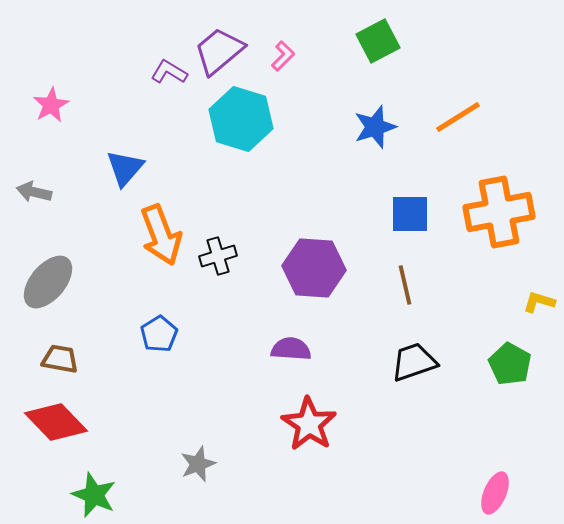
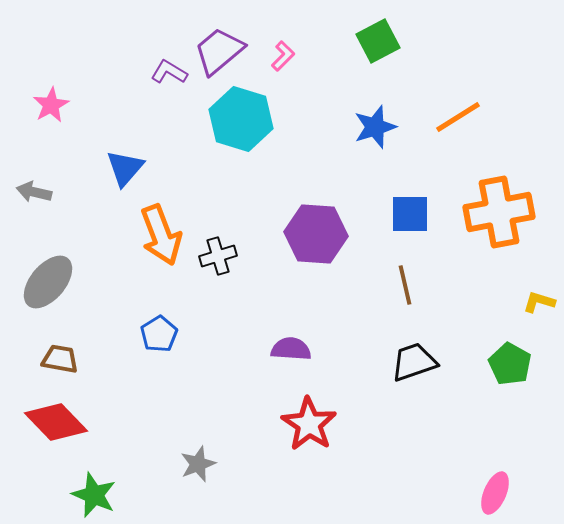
purple hexagon: moved 2 px right, 34 px up
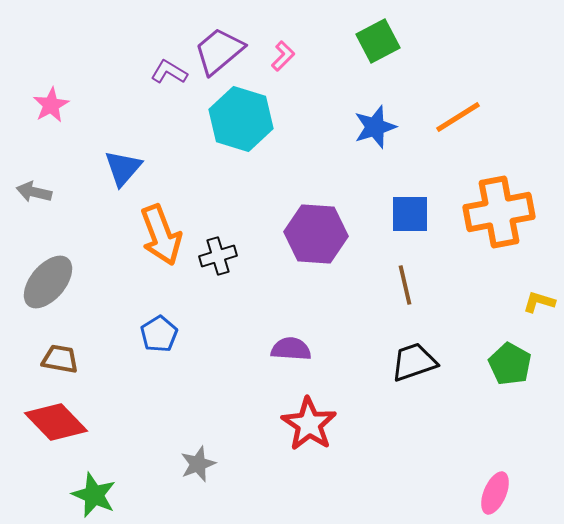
blue triangle: moved 2 px left
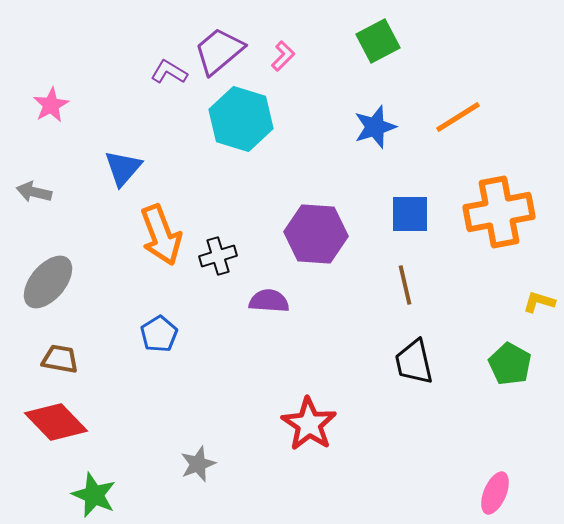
purple semicircle: moved 22 px left, 48 px up
black trapezoid: rotated 84 degrees counterclockwise
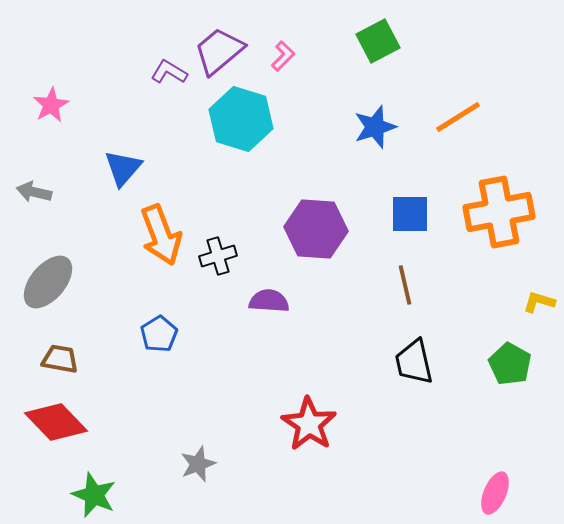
purple hexagon: moved 5 px up
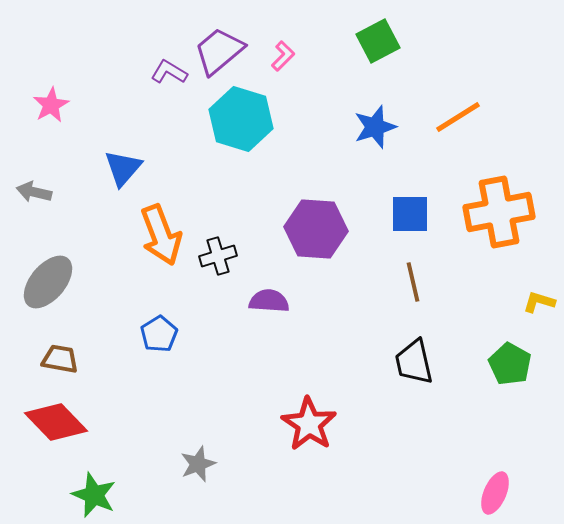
brown line: moved 8 px right, 3 px up
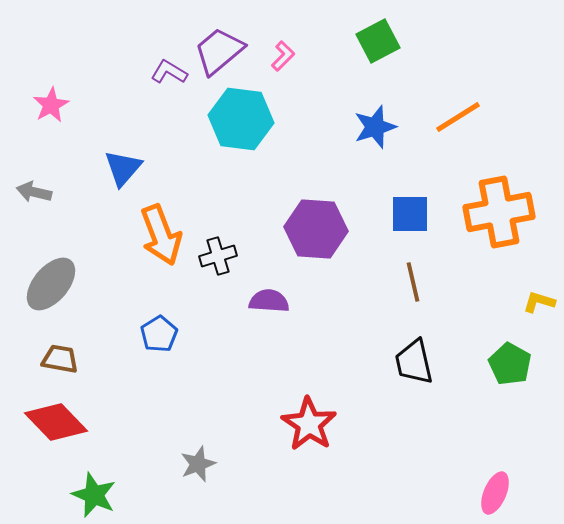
cyan hexagon: rotated 10 degrees counterclockwise
gray ellipse: moved 3 px right, 2 px down
